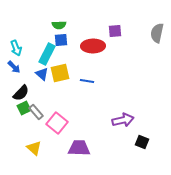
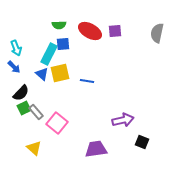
blue square: moved 2 px right, 4 px down
red ellipse: moved 3 px left, 15 px up; rotated 30 degrees clockwise
cyan rectangle: moved 2 px right
purple trapezoid: moved 17 px right, 1 px down; rotated 10 degrees counterclockwise
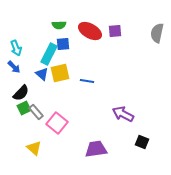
purple arrow: moved 6 px up; rotated 140 degrees counterclockwise
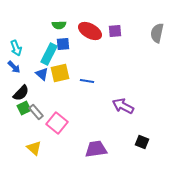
purple arrow: moved 8 px up
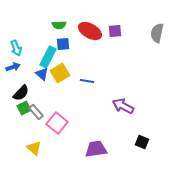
cyan rectangle: moved 1 px left, 3 px down
blue arrow: moved 1 px left; rotated 64 degrees counterclockwise
yellow square: rotated 18 degrees counterclockwise
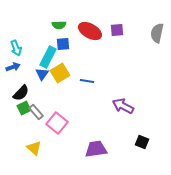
purple square: moved 2 px right, 1 px up
blue triangle: rotated 24 degrees clockwise
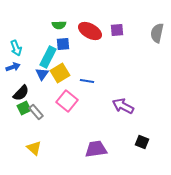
pink square: moved 10 px right, 22 px up
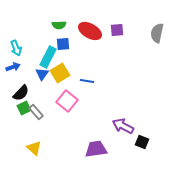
purple arrow: moved 20 px down
